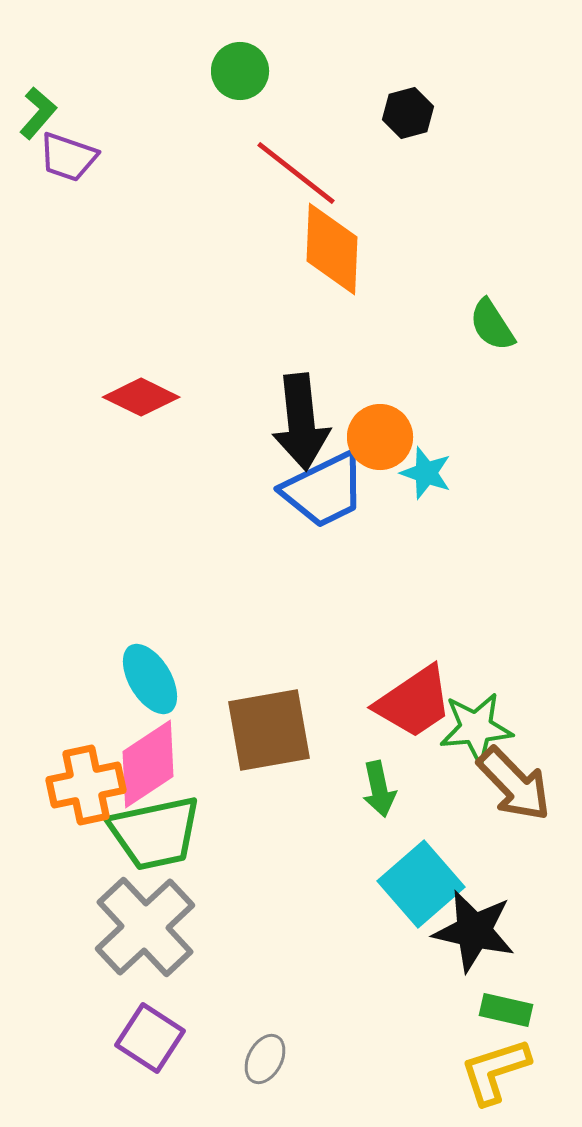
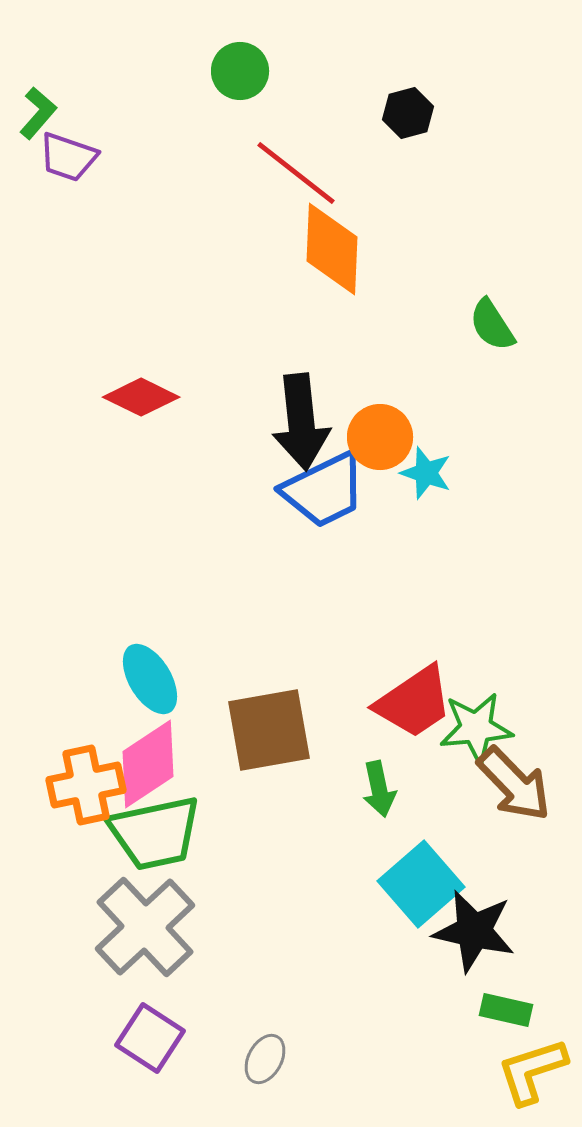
yellow L-shape: moved 37 px right
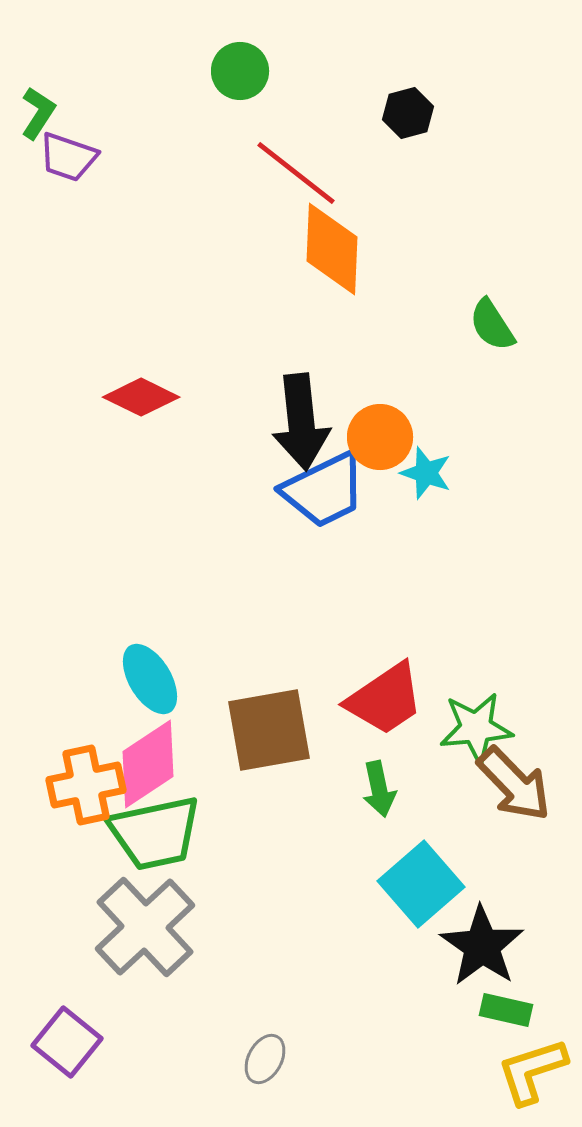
green L-shape: rotated 8 degrees counterclockwise
red trapezoid: moved 29 px left, 3 px up
black star: moved 8 px right, 15 px down; rotated 22 degrees clockwise
purple square: moved 83 px left, 4 px down; rotated 6 degrees clockwise
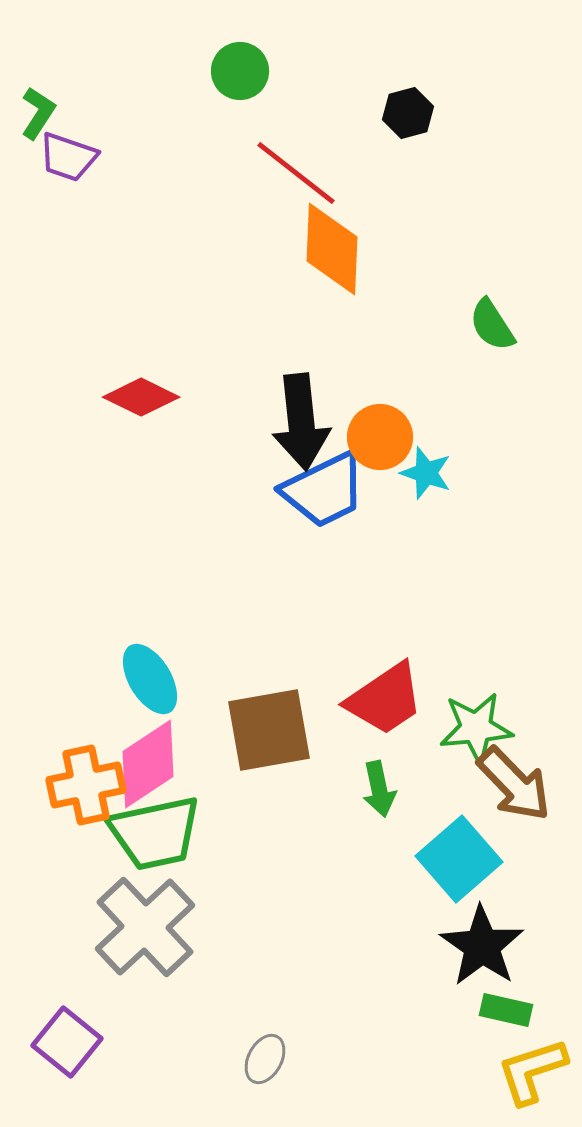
cyan square: moved 38 px right, 25 px up
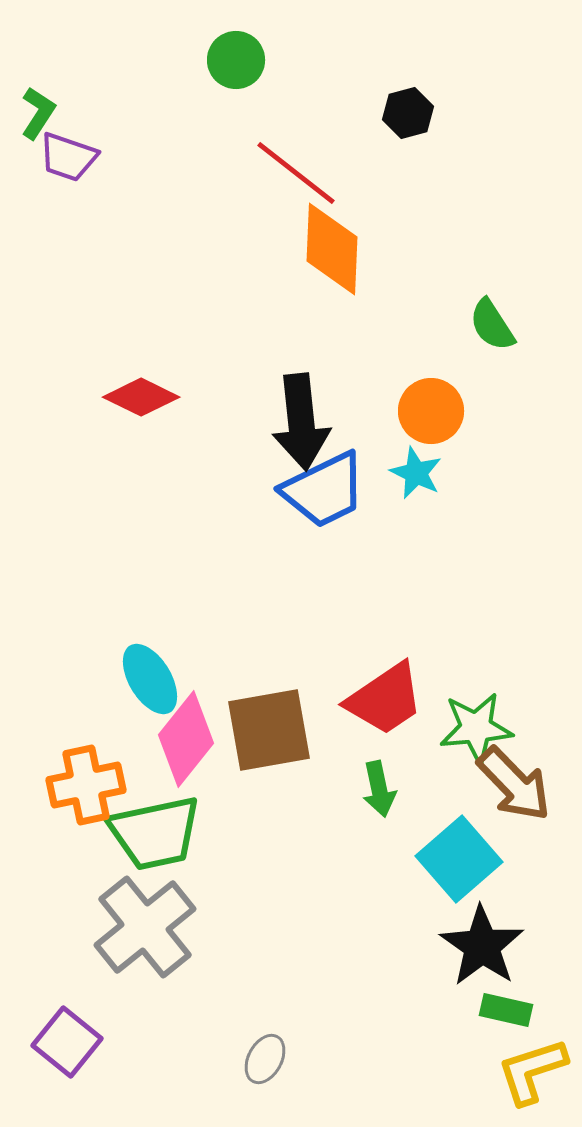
green circle: moved 4 px left, 11 px up
orange circle: moved 51 px right, 26 px up
cyan star: moved 10 px left; rotated 6 degrees clockwise
pink diamond: moved 38 px right, 25 px up; rotated 18 degrees counterclockwise
gray cross: rotated 4 degrees clockwise
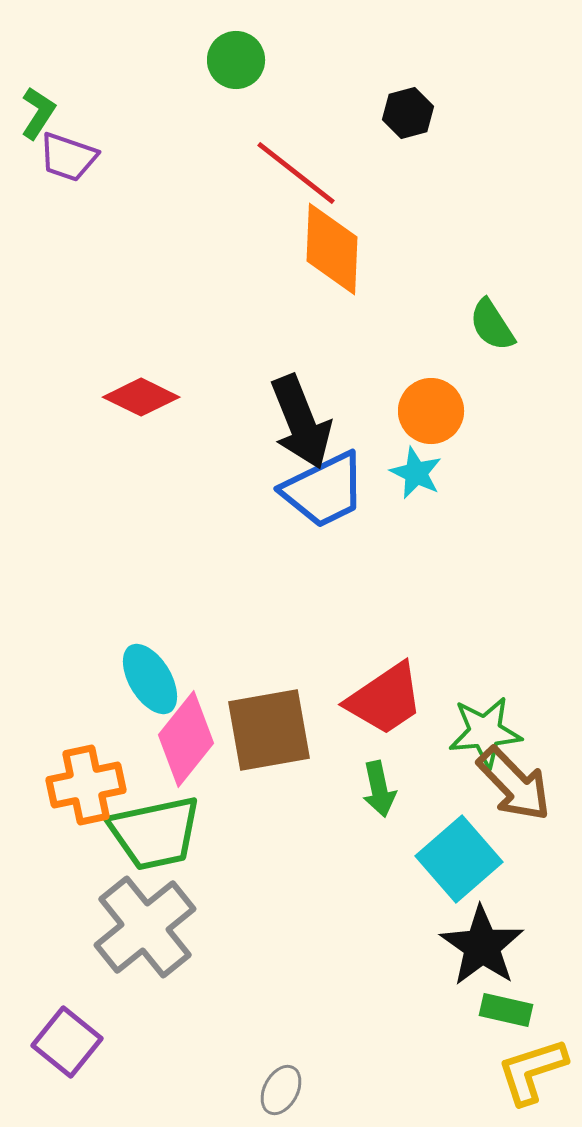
black arrow: rotated 16 degrees counterclockwise
green star: moved 9 px right, 4 px down
gray ellipse: moved 16 px right, 31 px down
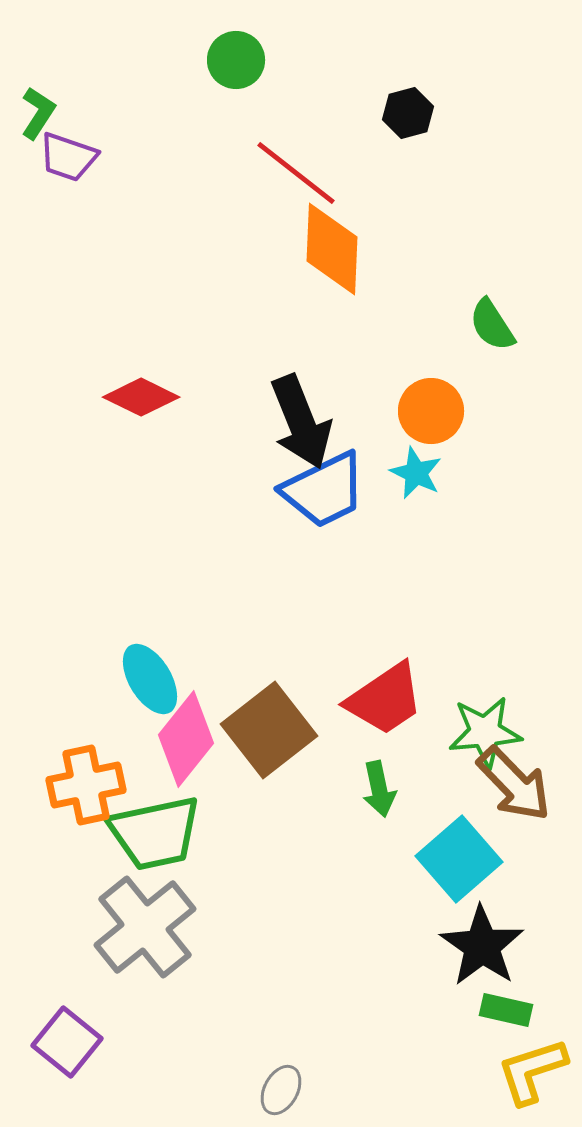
brown square: rotated 28 degrees counterclockwise
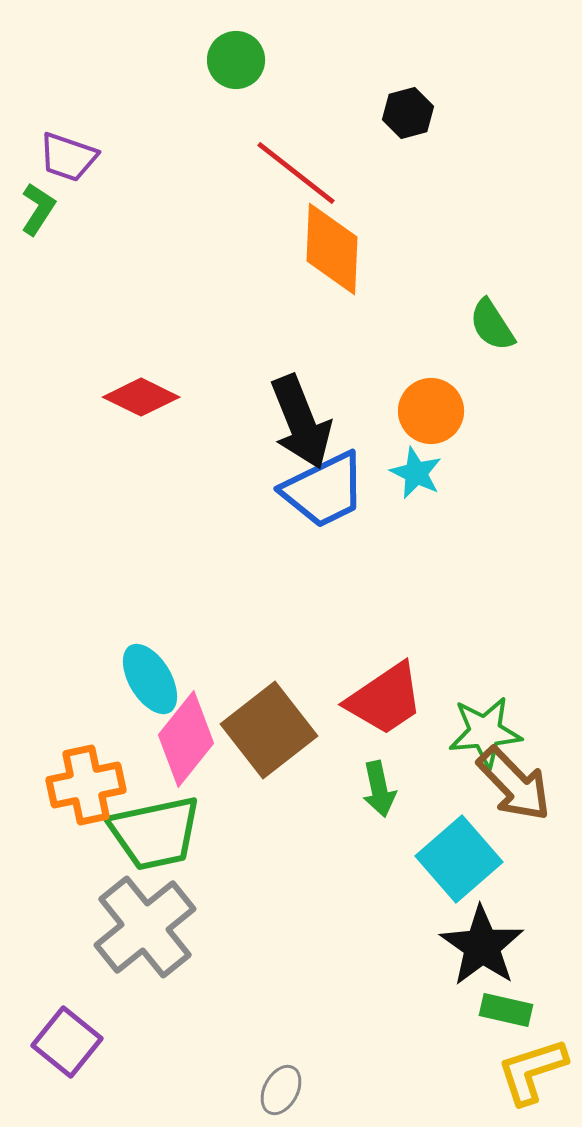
green L-shape: moved 96 px down
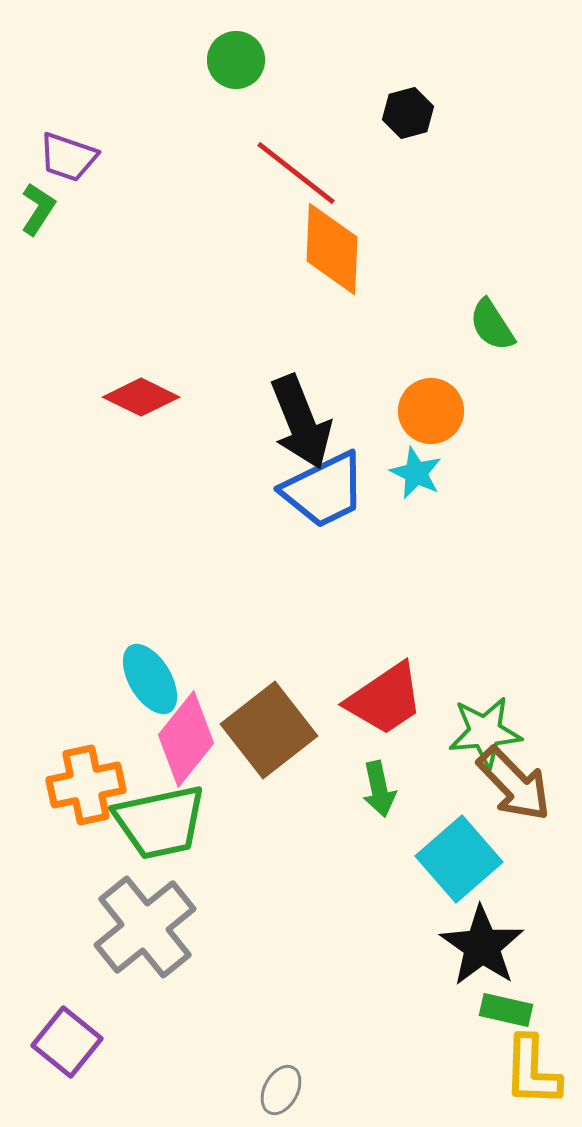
green trapezoid: moved 5 px right, 11 px up
yellow L-shape: rotated 70 degrees counterclockwise
